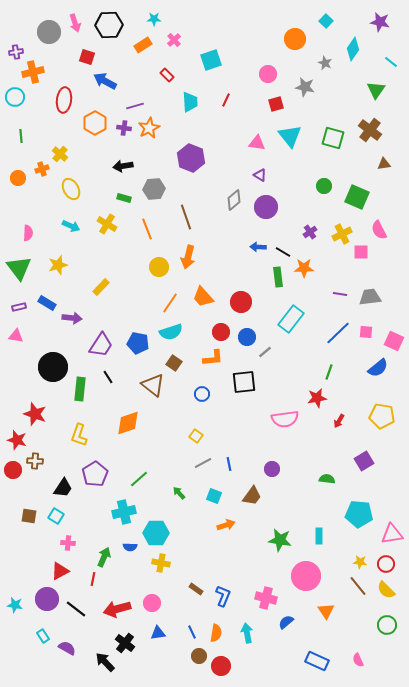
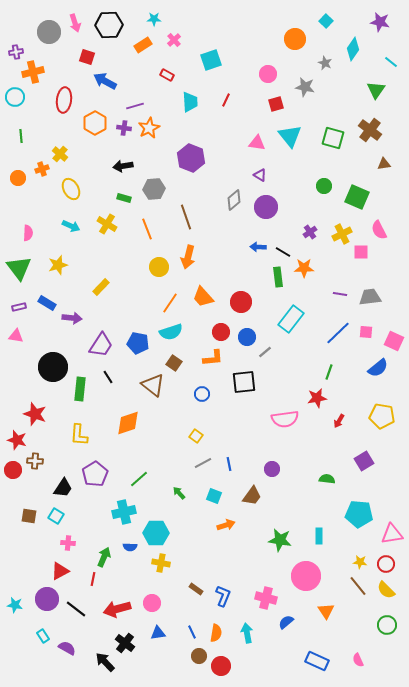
red rectangle at (167, 75): rotated 16 degrees counterclockwise
yellow L-shape at (79, 435): rotated 15 degrees counterclockwise
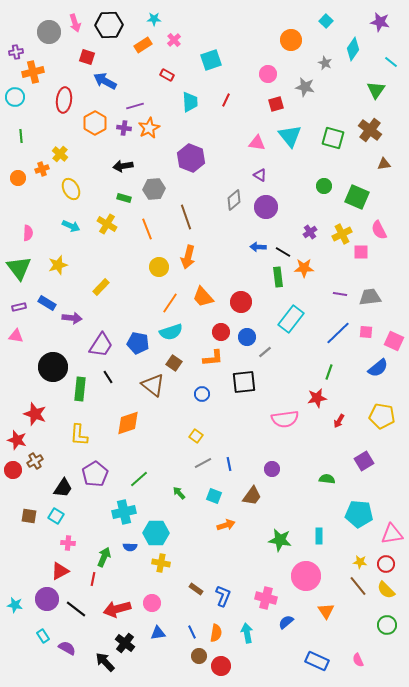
orange circle at (295, 39): moved 4 px left, 1 px down
brown cross at (35, 461): rotated 35 degrees counterclockwise
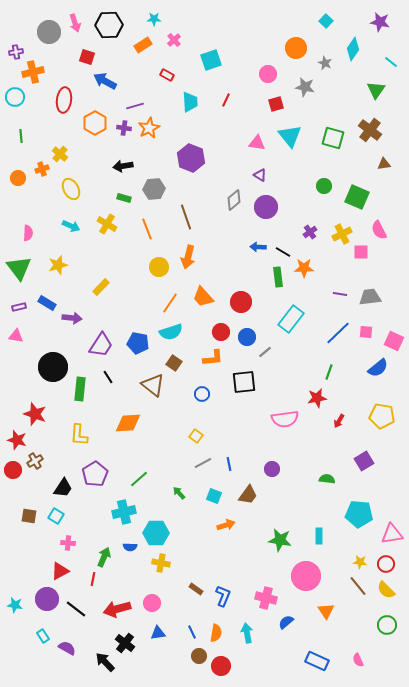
orange circle at (291, 40): moved 5 px right, 8 px down
orange diamond at (128, 423): rotated 16 degrees clockwise
brown trapezoid at (252, 496): moved 4 px left, 1 px up
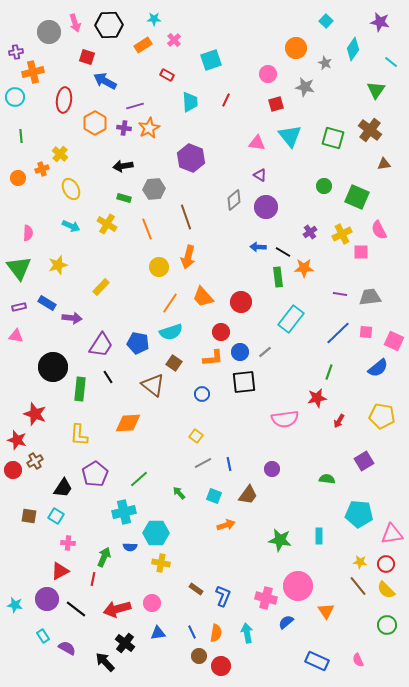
blue circle at (247, 337): moved 7 px left, 15 px down
pink circle at (306, 576): moved 8 px left, 10 px down
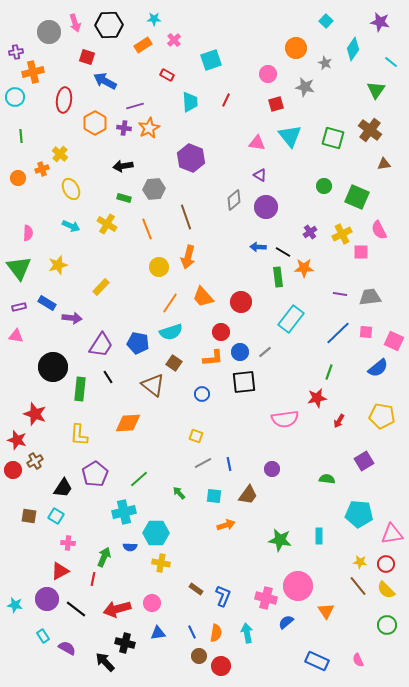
yellow square at (196, 436): rotated 16 degrees counterclockwise
cyan square at (214, 496): rotated 14 degrees counterclockwise
black cross at (125, 643): rotated 24 degrees counterclockwise
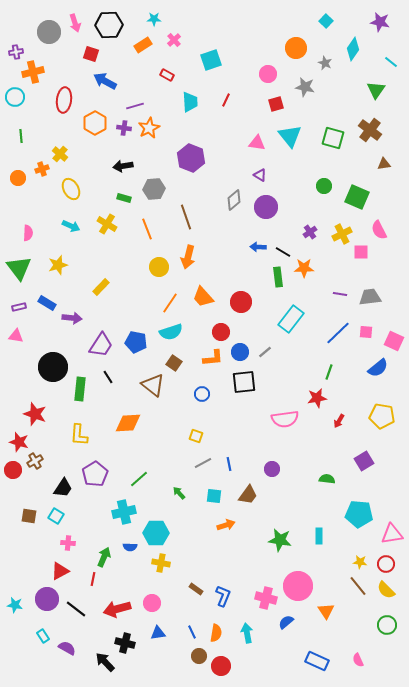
red square at (87, 57): moved 4 px right, 3 px up
blue pentagon at (138, 343): moved 2 px left, 1 px up
red star at (17, 440): moved 2 px right, 2 px down
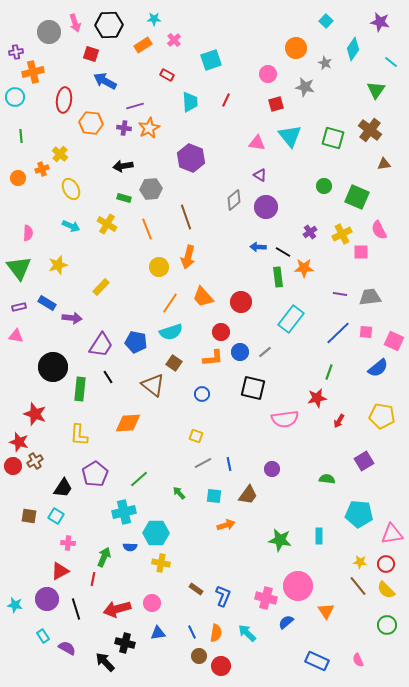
orange hexagon at (95, 123): moved 4 px left; rotated 25 degrees counterclockwise
gray hexagon at (154, 189): moved 3 px left
black square at (244, 382): moved 9 px right, 6 px down; rotated 20 degrees clockwise
red circle at (13, 470): moved 4 px up
black line at (76, 609): rotated 35 degrees clockwise
cyan arrow at (247, 633): rotated 36 degrees counterclockwise
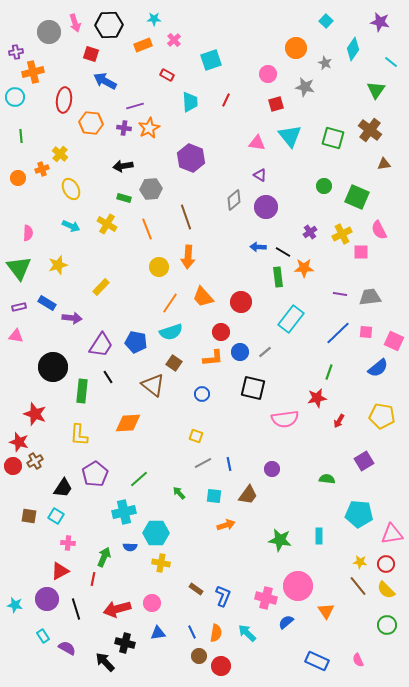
orange rectangle at (143, 45): rotated 12 degrees clockwise
orange arrow at (188, 257): rotated 10 degrees counterclockwise
green rectangle at (80, 389): moved 2 px right, 2 px down
